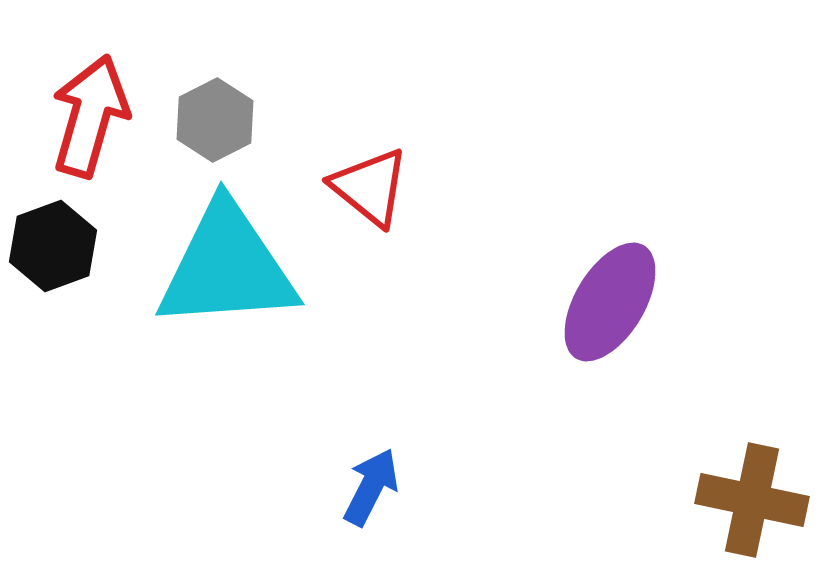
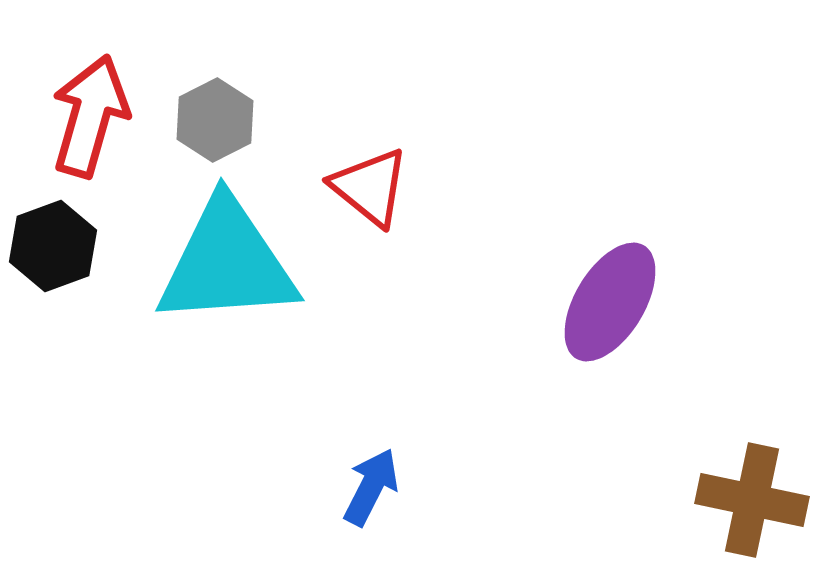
cyan triangle: moved 4 px up
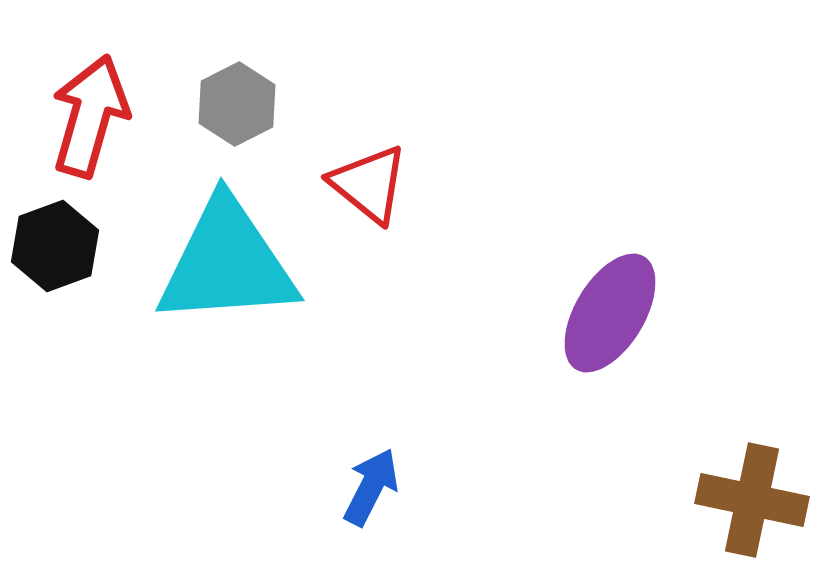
gray hexagon: moved 22 px right, 16 px up
red triangle: moved 1 px left, 3 px up
black hexagon: moved 2 px right
purple ellipse: moved 11 px down
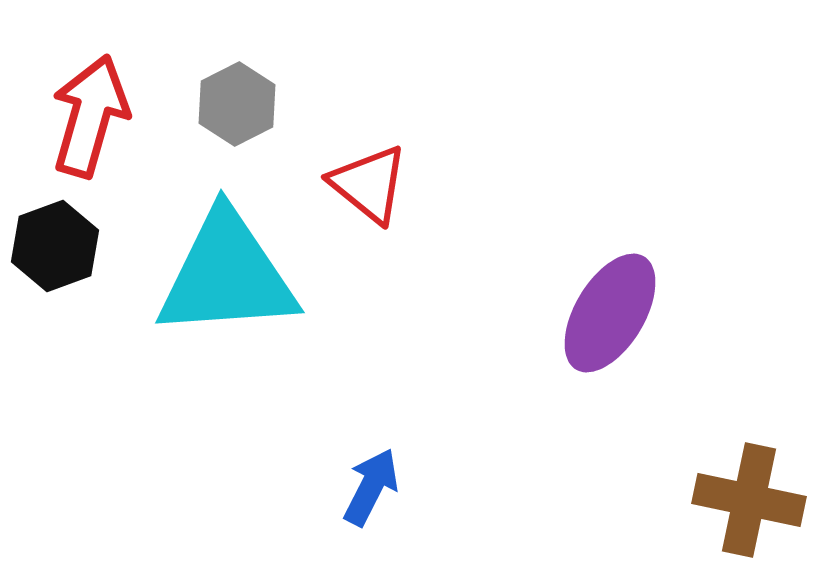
cyan triangle: moved 12 px down
brown cross: moved 3 px left
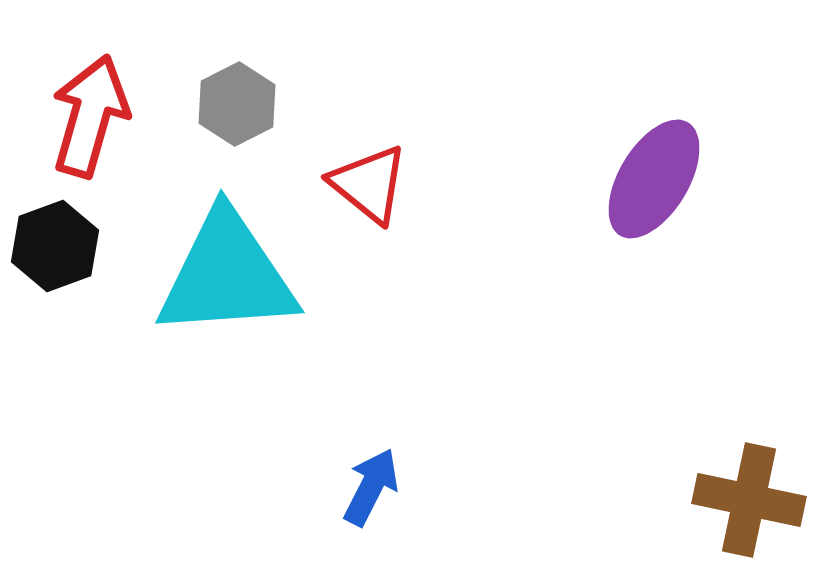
purple ellipse: moved 44 px right, 134 px up
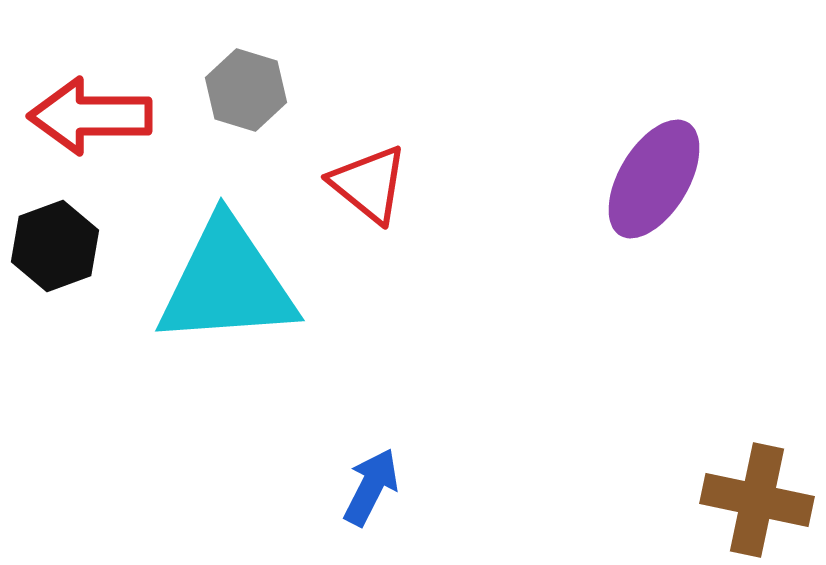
gray hexagon: moved 9 px right, 14 px up; rotated 16 degrees counterclockwise
red arrow: rotated 106 degrees counterclockwise
cyan triangle: moved 8 px down
brown cross: moved 8 px right
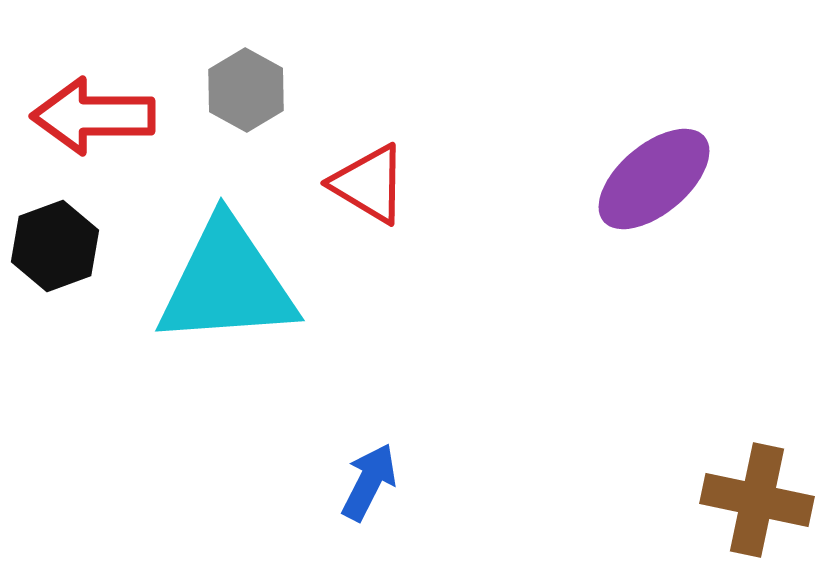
gray hexagon: rotated 12 degrees clockwise
red arrow: moved 3 px right
purple ellipse: rotated 19 degrees clockwise
red triangle: rotated 8 degrees counterclockwise
blue arrow: moved 2 px left, 5 px up
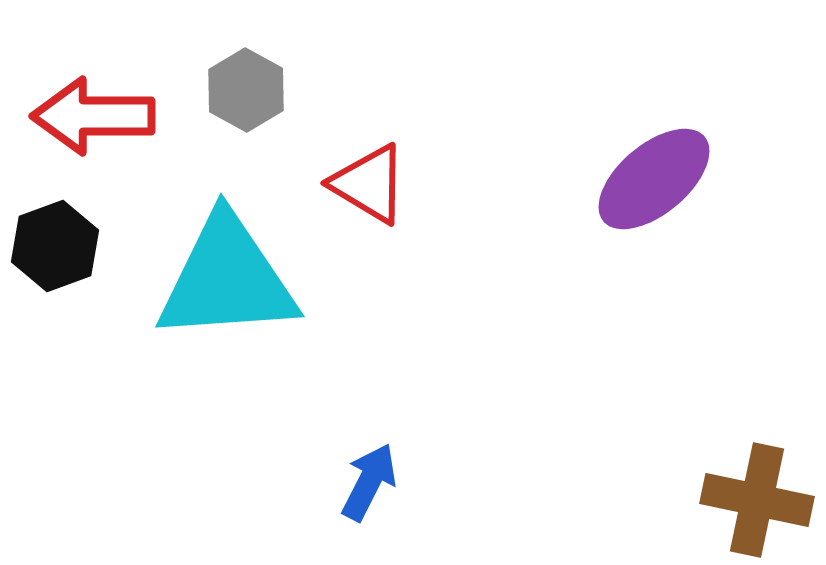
cyan triangle: moved 4 px up
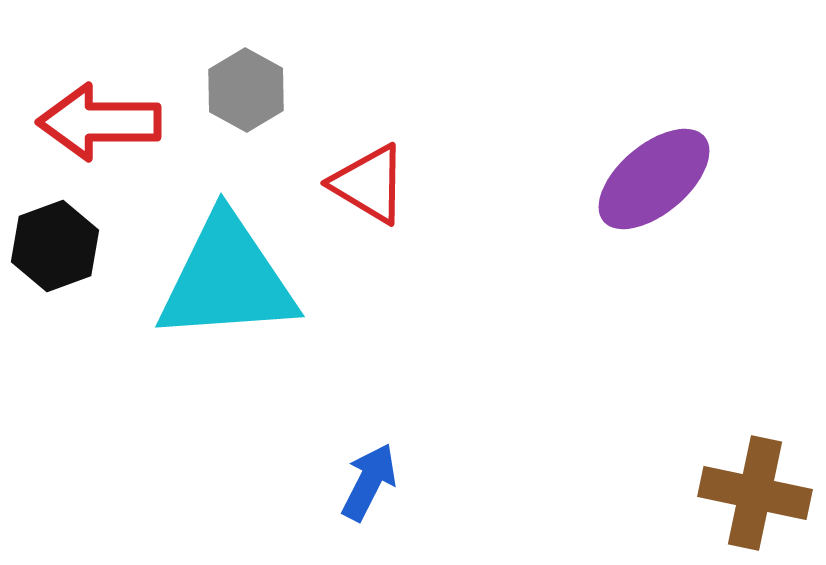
red arrow: moved 6 px right, 6 px down
brown cross: moved 2 px left, 7 px up
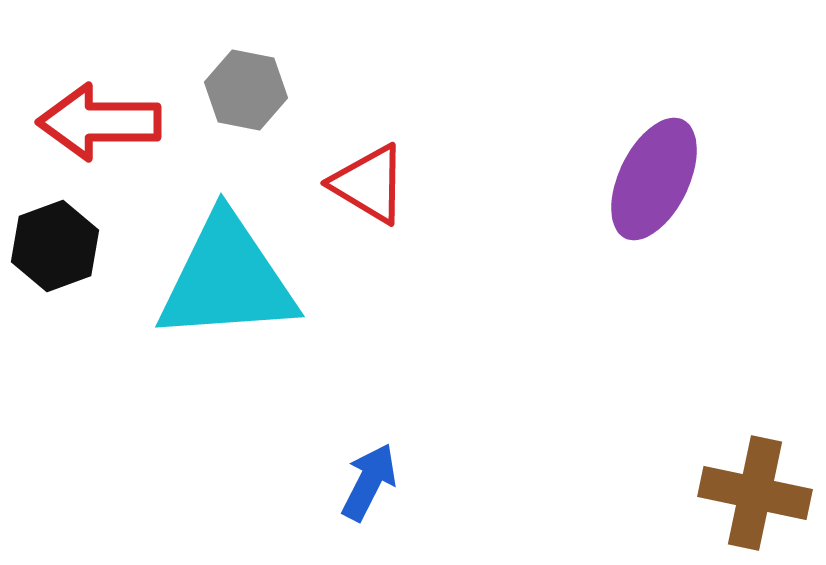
gray hexagon: rotated 18 degrees counterclockwise
purple ellipse: rotated 24 degrees counterclockwise
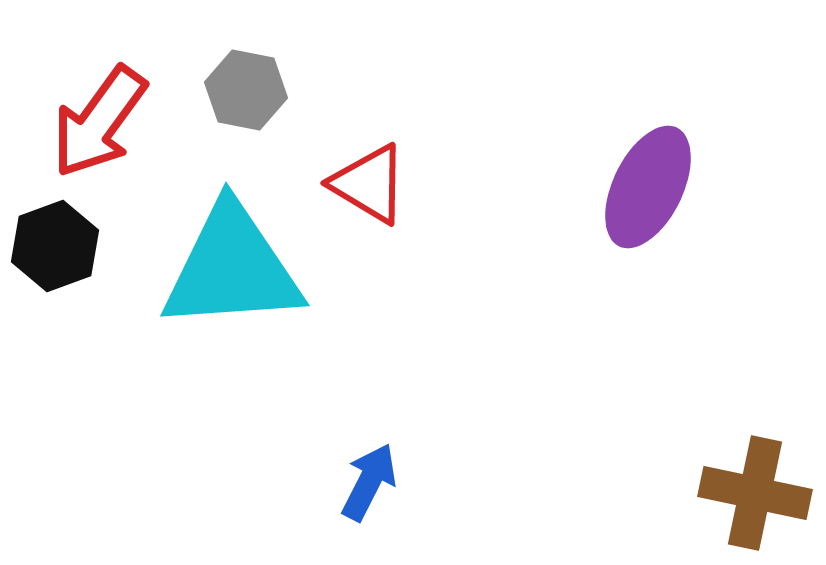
red arrow: rotated 54 degrees counterclockwise
purple ellipse: moved 6 px left, 8 px down
cyan triangle: moved 5 px right, 11 px up
